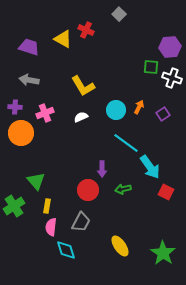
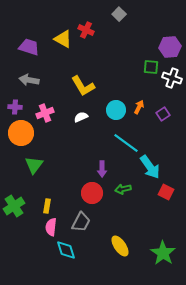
green triangle: moved 2 px left, 16 px up; rotated 18 degrees clockwise
red circle: moved 4 px right, 3 px down
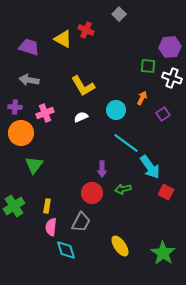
green square: moved 3 px left, 1 px up
orange arrow: moved 3 px right, 9 px up
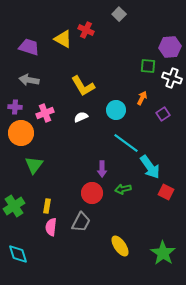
cyan diamond: moved 48 px left, 4 px down
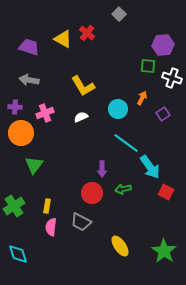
red cross: moved 1 px right, 3 px down; rotated 14 degrees clockwise
purple hexagon: moved 7 px left, 2 px up
cyan circle: moved 2 px right, 1 px up
gray trapezoid: rotated 90 degrees clockwise
green star: moved 1 px right, 2 px up
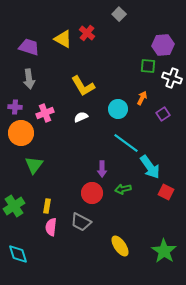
gray arrow: moved 1 px up; rotated 108 degrees counterclockwise
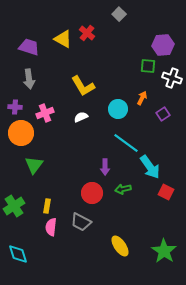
purple arrow: moved 3 px right, 2 px up
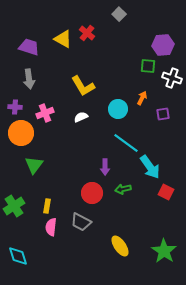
purple square: rotated 24 degrees clockwise
cyan diamond: moved 2 px down
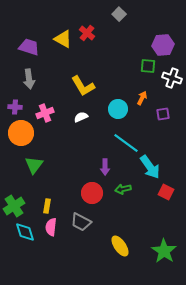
cyan diamond: moved 7 px right, 24 px up
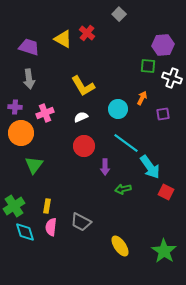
red circle: moved 8 px left, 47 px up
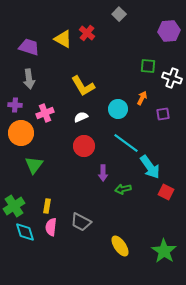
purple hexagon: moved 6 px right, 14 px up
purple cross: moved 2 px up
purple arrow: moved 2 px left, 6 px down
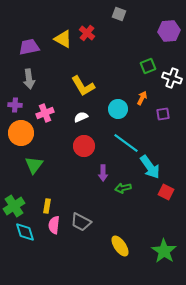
gray square: rotated 24 degrees counterclockwise
purple trapezoid: rotated 30 degrees counterclockwise
green square: rotated 28 degrees counterclockwise
green arrow: moved 1 px up
pink semicircle: moved 3 px right, 2 px up
